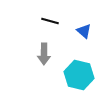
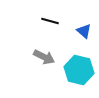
gray arrow: moved 3 px down; rotated 65 degrees counterclockwise
cyan hexagon: moved 5 px up
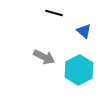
black line: moved 4 px right, 8 px up
cyan hexagon: rotated 20 degrees clockwise
